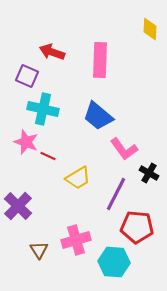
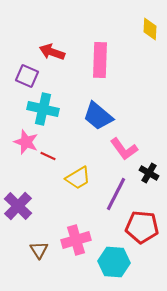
red pentagon: moved 5 px right
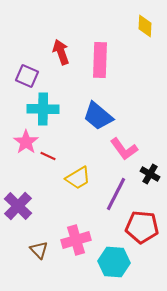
yellow diamond: moved 5 px left, 3 px up
red arrow: moved 9 px right; rotated 50 degrees clockwise
cyan cross: rotated 12 degrees counterclockwise
pink star: rotated 15 degrees clockwise
black cross: moved 1 px right, 1 px down
brown triangle: rotated 12 degrees counterclockwise
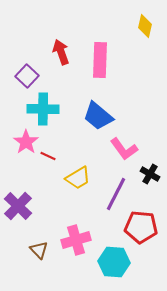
yellow diamond: rotated 10 degrees clockwise
purple square: rotated 20 degrees clockwise
red pentagon: moved 1 px left
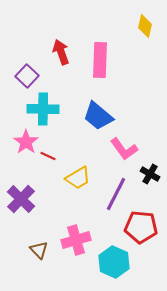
purple cross: moved 3 px right, 7 px up
cyan hexagon: rotated 20 degrees clockwise
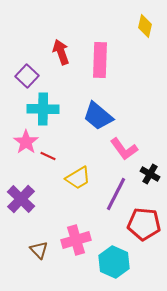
red pentagon: moved 3 px right, 3 px up
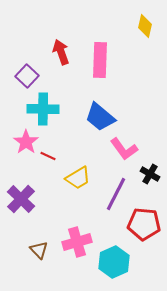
blue trapezoid: moved 2 px right, 1 px down
pink cross: moved 1 px right, 2 px down
cyan hexagon: rotated 12 degrees clockwise
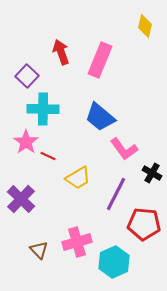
pink rectangle: rotated 20 degrees clockwise
black cross: moved 2 px right, 1 px up
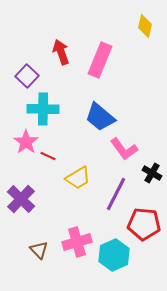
cyan hexagon: moved 7 px up
